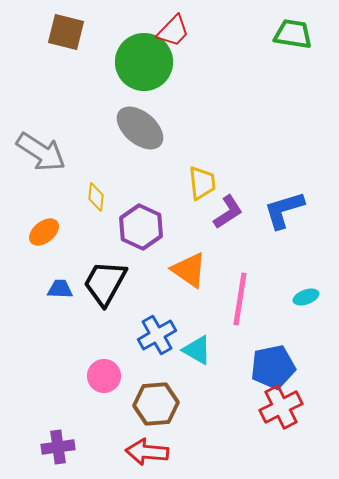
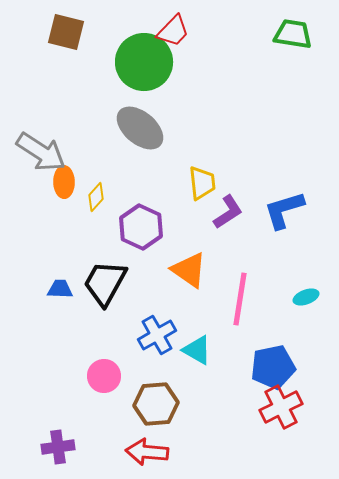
yellow diamond: rotated 36 degrees clockwise
orange ellipse: moved 20 px right, 50 px up; rotated 52 degrees counterclockwise
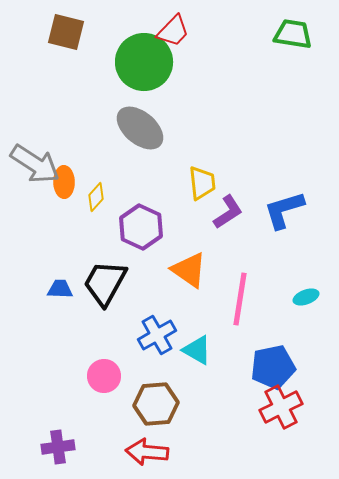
gray arrow: moved 6 px left, 12 px down
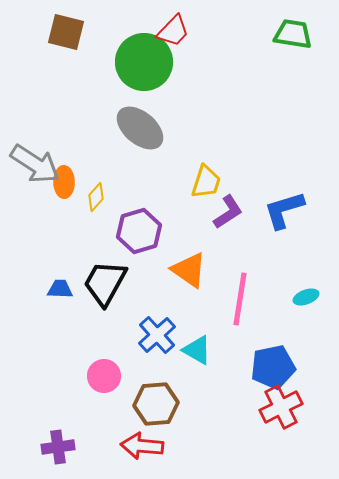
yellow trapezoid: moved 4 px right, 1 px up; rotated 24 degrees clockwise
purple hexagon: moved 2 px left, 4 px down; rotated 18 degrees clockwise
blue cross: rotated 12 degrees counterclockwise
red arrow: moved 5 px left, 6 px up
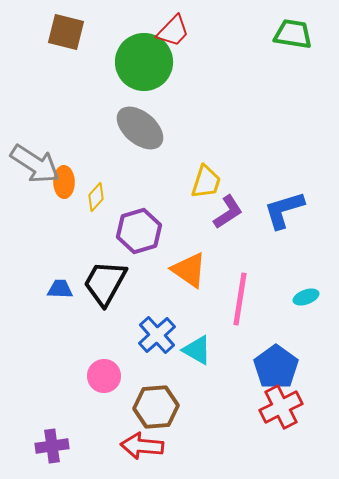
blue pentagon: moved 3 px right; rotated 24 degrees counterclockwise
brown hexagon: moved 3 px down
purple cross: moved 6 px left, 1 px up
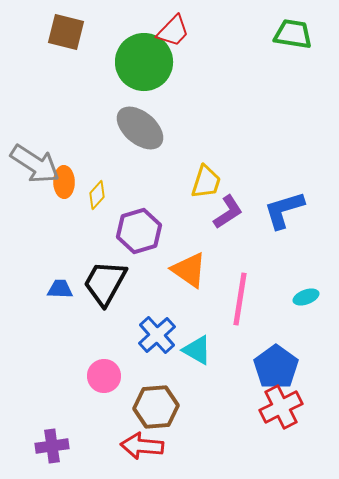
yellow diamond: moved 1 px right, 2 px up
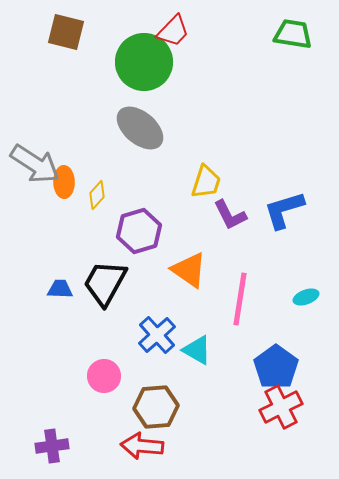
purple L-shape: moved 2 px right, 3 px down; rotated 96 degrees clockwise
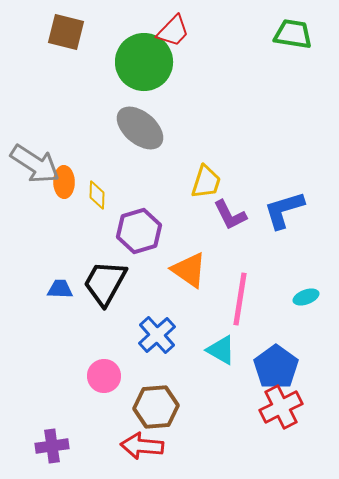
yellow diamond: rotated 40 degrees counterclockwise
cyan triangle: moved 24 px right
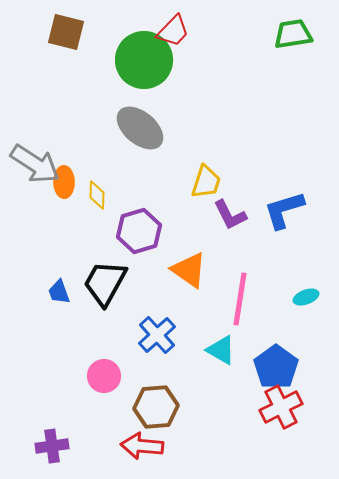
green trapezoid: rotated 18 degrees counterclockwise
green circle: moved 2 px up
blue trapezoid: moved 1 px left, 3 px down; rotated 112 degrees counterclockwise
